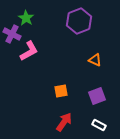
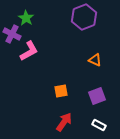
purple hexagon: moved 5 px right, 4 px up
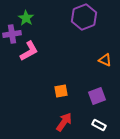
purple cross: rotated 36 degrees counterclockwise
orange triangle: moved 10 px right
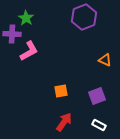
purple cross: rotated 12 degrees clockwise
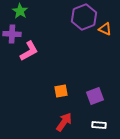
green star: moved 6 px left, 7 px up
orange triangle: moved 31 px up
purple square: moved 2 px left
white rectangle: rotated 24 degrees counterclockwise
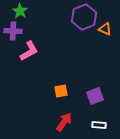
purple cross: moved 1 px right, 3 px up
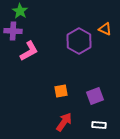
purple hexagon: moved 5 px left, 24 px down; rotated 10 degrees counterclockwise
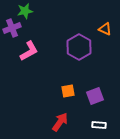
green star: moved 5 px right; rotated 28 degrees clockwise
purple cross: moved 1 px left, 3 px up; rotated 24 degrees counterclockwise
purple hexagon: moved 6 px down
orange square: moved 7 px right
red arrow: moved 4 px left
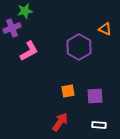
purple square: rotated 18 degrees clockwise
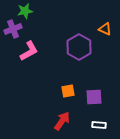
purple cross: moved 1 px right, 1 px down
purple square: moved 1 px left, 1 px down
red arrow: moved 2 px right, 1 px up
